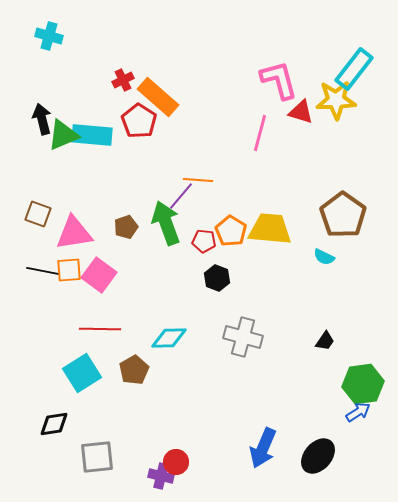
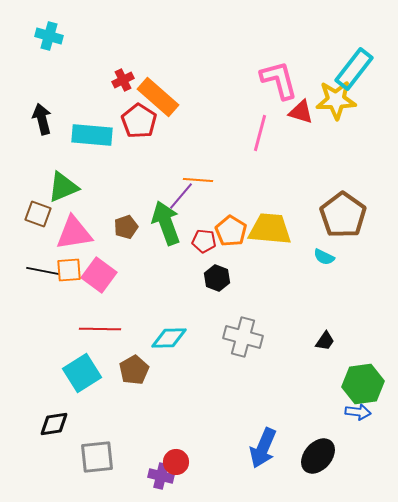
green triangle at (63, 135): moved 52 px down
blue arrow at (358, 412): rotated 40 degrees clockwise
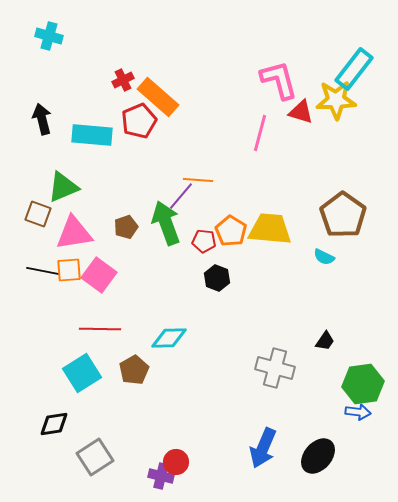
red pentagon at (139, 121): rotated 16 degrees clockwise
gray cross at (243, 337): moved 32 px right, 31 px down
gray square at (97, 457): moved 2 px left; rotated 27 degrees counterclockwise
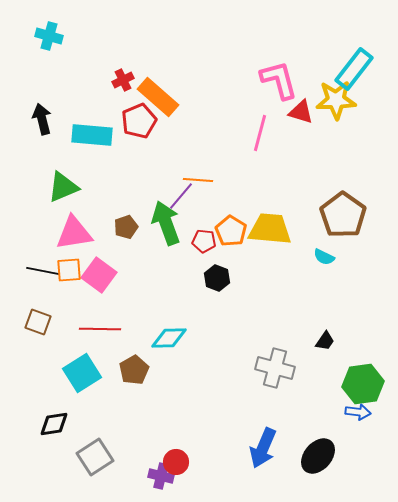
brown square at (38, 214): moved 108 px down
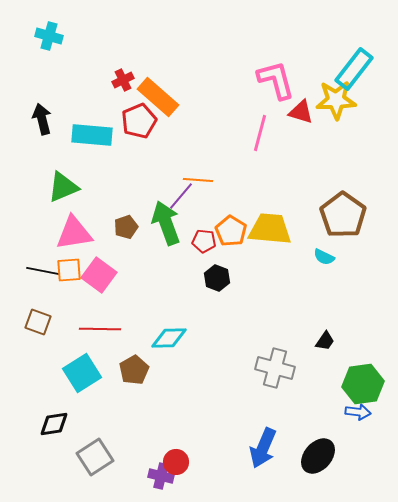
pink L-shape at (279, 80): moved 3 px left
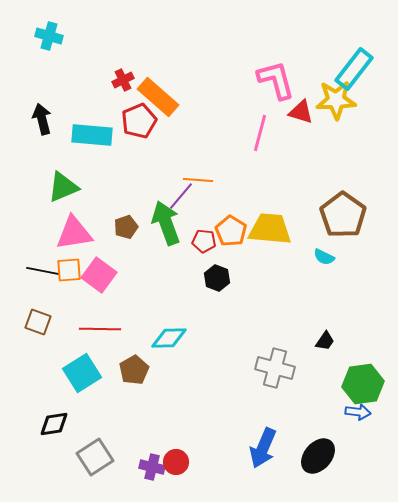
purple cross at (161, 476): moved 9 px left, 9 px up
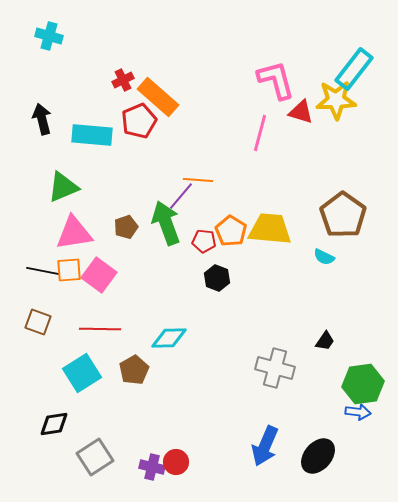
blue arrow at (263, 448): moved 2 px right, 2 px up
